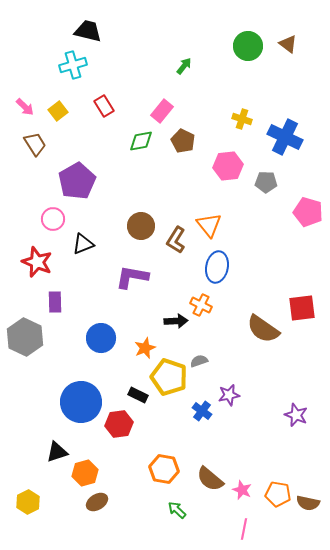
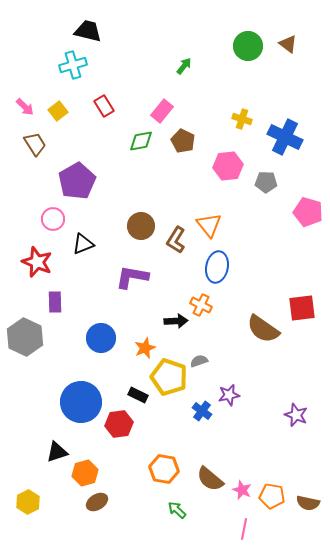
orange pentagon at (278, 494): moved 6 px left, 2 px down
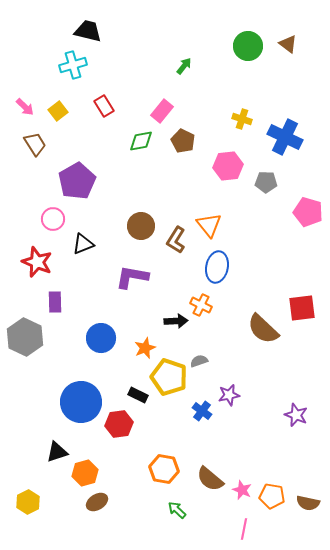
brown semicircle at (263, 329): rotated 8 degrees clockwise
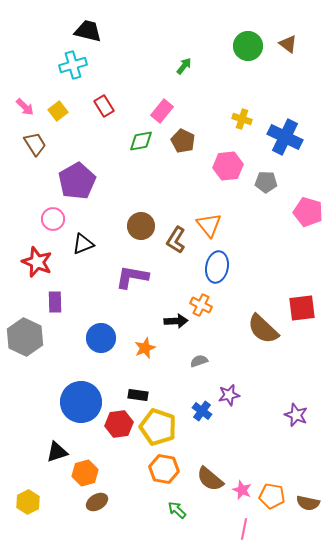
yellow pentagon at (169, 377): moved 11 px left, 50 px down
black rectangle at (138, 395): rotated 18 degrees counterclockwise
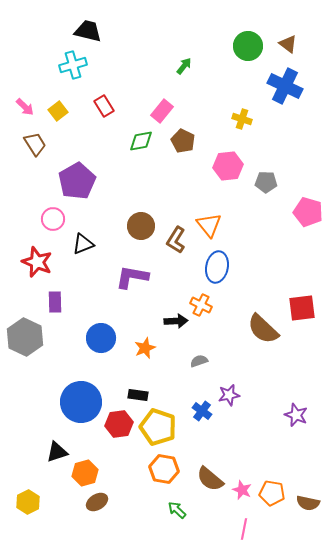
blue cross at (285, 137): moved 51 px up
orange pentagon at (272, 496): moved 3 px up
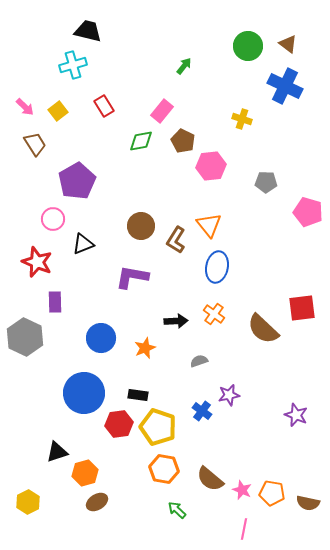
pink hexagon at (228, 166): moved 17 px left
orange cross at (201, 305): moved 13 px right, 9 px down; rotated 10 degrees clockwise
blue circle at (81, 402): moved 3 px right, 9 px up
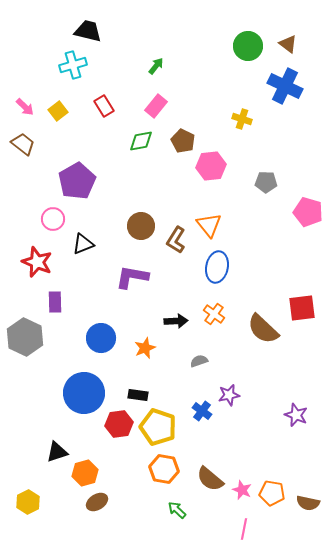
green arrow at (184, 66): moved 28 px left
pink rectangle at (162, 111): moved 6 px left, 5 px up
brown trapezoid at (35, 144): moved 12 px left; rotated 20 degrees counterclockwise
